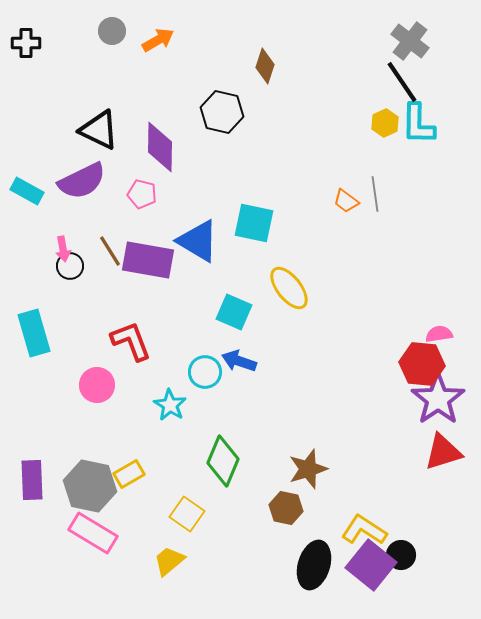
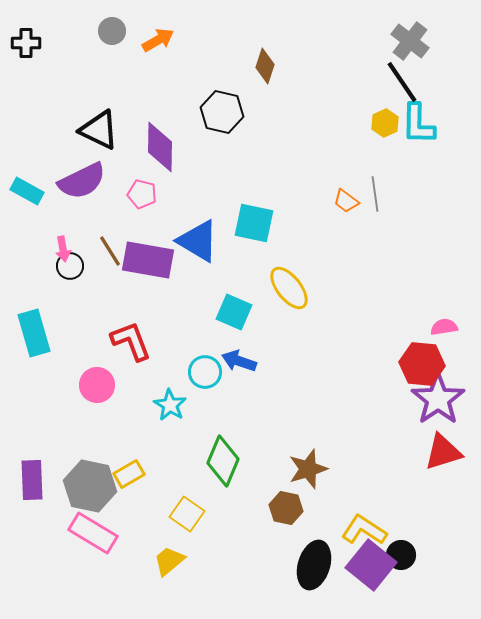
pink semicircle at (439, 334): moved 5 px right, 7 px up
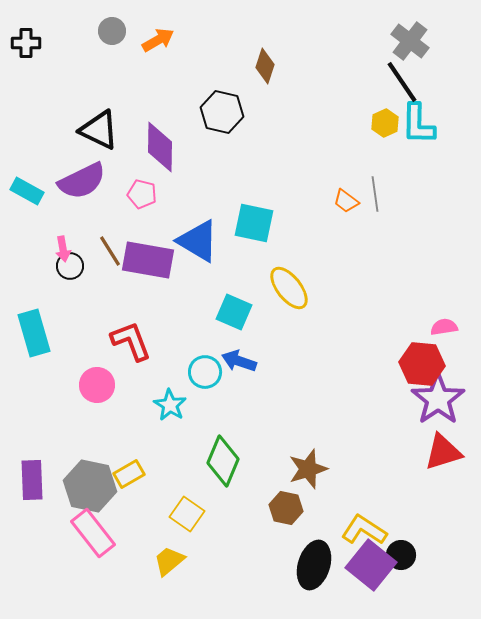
pink rectangle at (93, 533): rotated 21 degrees clockwise
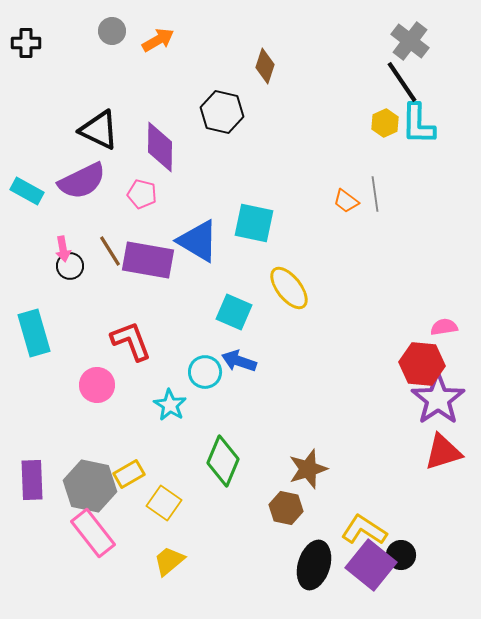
yellow square at (187, 514): moved 23 px left, 11 px up
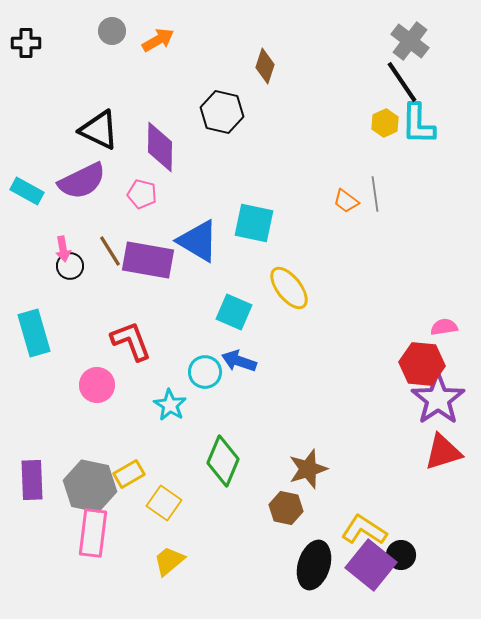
pink rectangle at (93, 533): rotated 45 degrees clockwise
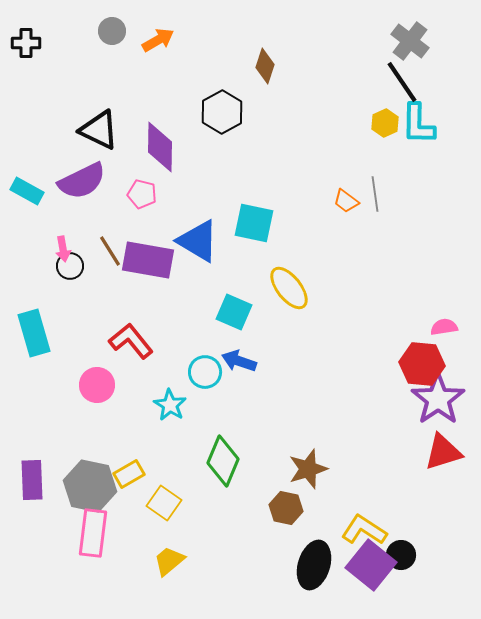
black hexagon at (222, 112): rotated 18 degrees clockwise
red L-shape at (131, 341): rotated 18 degrees counterclockwise
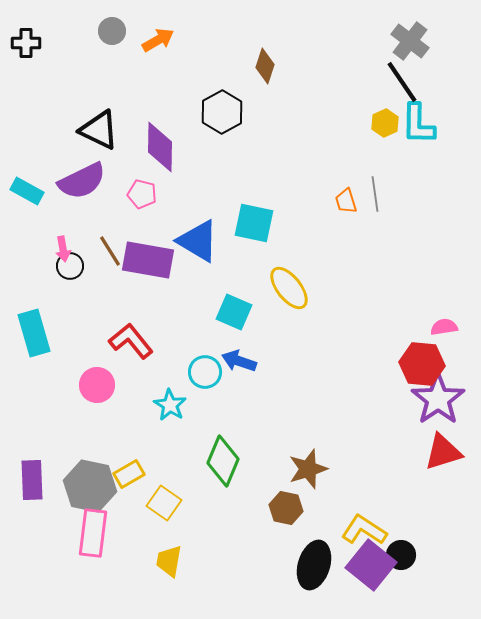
orange trapezoid at (346, 201): rotated 36 degrees clockwise
yellow trapezoid at (169, 561): rotated 40 degrees counterclockwise
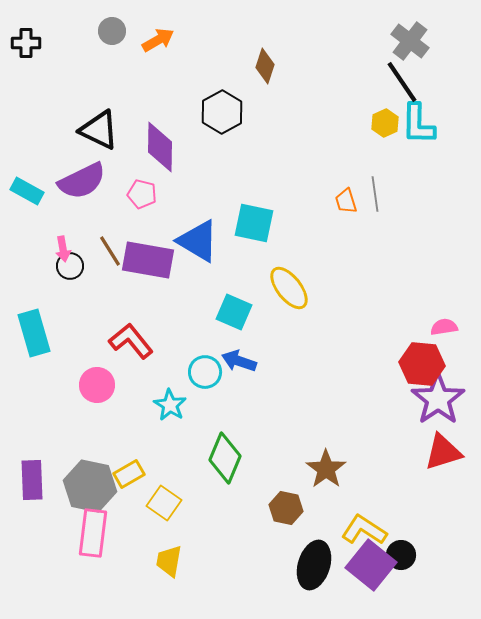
green diamond at (223, 461): moved 2 px right, 3 px up
brown star at (308, 469): moved 18 px right; rotated 18 degrees counterclockwise
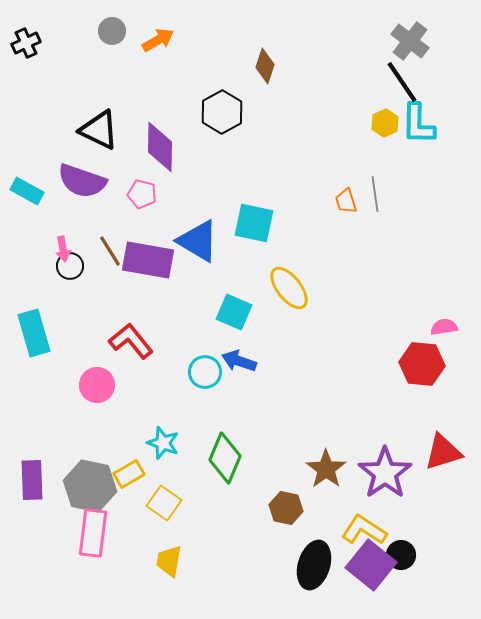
black cross at (26, 43): rotated 24 degrees counterclockwise
purple semicircle at (82, 181): rotated 45 degrees clockwise
purple star at (438, 399): moved 53 px left, 74 px down
cyan star at (170, 405): moved 7 px left, 38 px down; rotated 12 degrees counterclockwise
